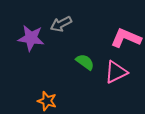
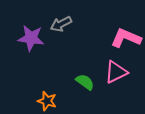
green semicircle: moved 20 px down
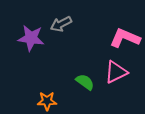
pink L-shape: moved 1 px left
orange star: rotated 18 degrees counterclockwise
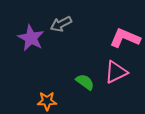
purple star: rotated 20 degrees clockwise
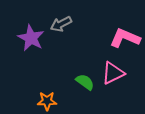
pink triangle: moved 3 px left, 1 px down
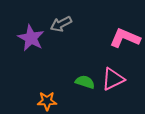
pink triangle: moved 6 px down
green semicircle: rotated 18 degrees counterclockwise
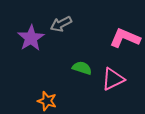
purple star: rotated 12 degrees clockwise
green semicircle: moved 3 px left, 14 px up
orange star: rotated 18 degrees clockwise
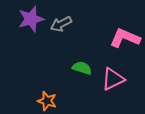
purple star: moved 19 px up; rotated 16 degrees clockwise
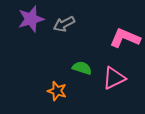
gray arrow: moved 3 px right
pink triangle: moved 1 px right, 1 px up
orange star: moved 10 px right, 10 px up
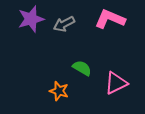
pink L-shape: moved 15 px left, 19 px up
green semicircle: rotated 12 degrees clockwise
pink triangle: moved 2 px right, 5 px down
orange star: moved 2 px right
